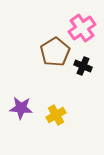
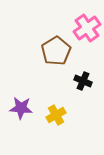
pink cross: moved 5 px right
brown pentagon: moved 1 px right, 1 px up
black cross: moved 15 px down
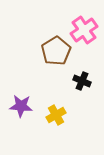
pink cross: moved 3 px left, 2 px down
black cross: moved 1 px left
purple star: moved 2 px up
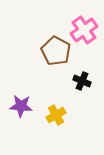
brown pentagon: rotated 12 degrees counterclockwise
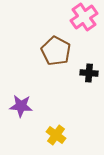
pink cross: moved 13 px up
black cross: moved 7 px right, 8 px up; rotated 18 degrees counterclockwise
yellow cross: moved 20 px down; rotated 24 degrees counterclockwise
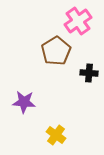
pink cross: moved 6 px left, 4 px down
brown pentagon: rotated 12 degrees clockwise
purple star: moved 3 px right, 4 px up
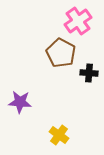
brown pentagon: moved 5 px right, 2 px down; rotated 12 degrees counterclockwise
purple star: moved 4 px left
yellow cross: moved 3 px right
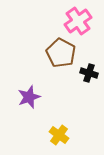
black cross: rotated 12 degrees clockwise
purple star: moved 9 px right, 5 px up; rotated 25 degrees counterclockwise
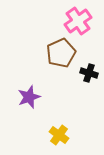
brown pentagon: rotated 20 degrees clockwise
